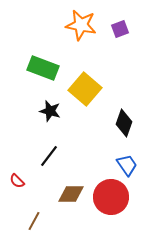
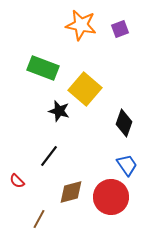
black star: moved 9 px right
brown diamond: moved 2 px up; rotated 16 degrees counterclockwise
brown line: moved 5 px right, 2 px up
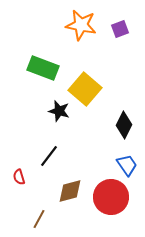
black diamond: moved 2 px down; rotated 8 degrees clockwise
red semicircle: moved 2 px right, 4 px up; rotated 28 degrees clockwise
brown diamond: moved 1 px left, 1 px up
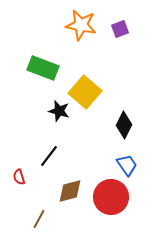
yellow square: moved 3 px down
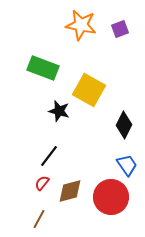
yellow square: moved 4 px right, 2 px up; rotated 12 degrees counterclockwise
red semicircle: moved 23 px right, 6 px down; rotated 56 degrees clockwise
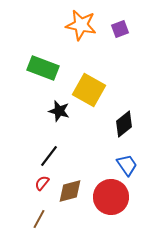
black diamond: moved 1 px up; rotated 24 degrees clockwise
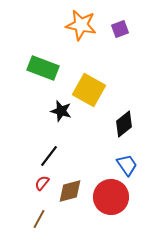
black star: moved 2 px right
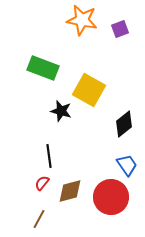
orange star: moved 1 px right, 5 px up
black line: rotated 45 degrees counterclockwise
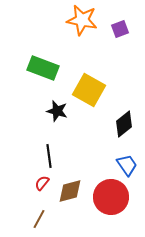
black star: moved 4 px left
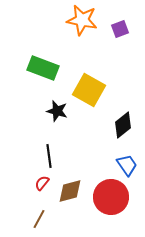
black diamond: moved 1 px left, 1 px down
